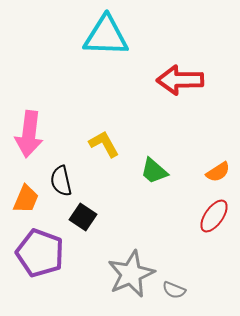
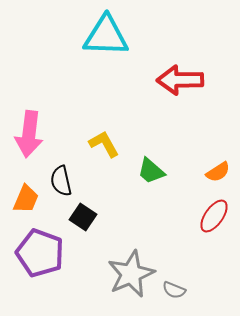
green trapezoid: moved 3 px left
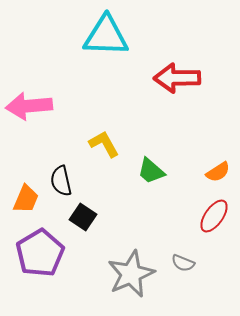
red arrow: moved 3 px left, 2 px up
pink arrow: moved 28 px up; rotated 78 degrees clockwise
purple pentagon: rotated 21 degrees clockwise
gray semicircle: moved 9 px right, 27 px up
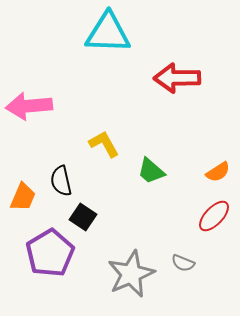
cyan triangle: moved 2 px right, 3 px up
orange trapezoid: moved 3 px left, 2 px up
red ellipse: rotated 8 degrees clockwise
purple pentagon: moved 10 px right
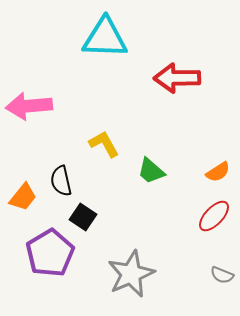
cyan triangle: moved 3 px left, 5 px down
orange trapezoid: rotated 16 degrees clockwise
gray semicircle: moved 39 px right, 12 px down
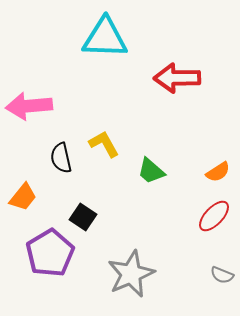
black semicircle: moved 23 px up
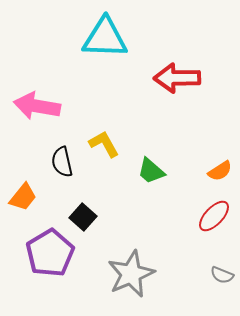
pink arrow: moved 8 px right; rotated 15 degrees clockwise
black semicircle: moved 1 px right, 4 px down
orange semicircle: moved 2 px right, 1 px up
black square: rotated 8 degrees clockwise
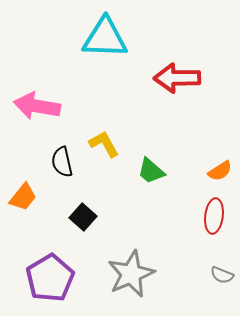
red ellipse: rotated 36 degrees counterclockwise
purple pentagon: moved 25 px down
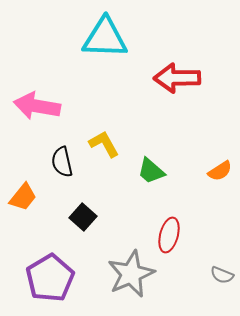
red ellipse: moved 45 px left, 19 px down; rotated 8 degrees clockwise
